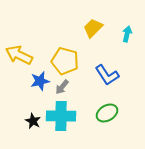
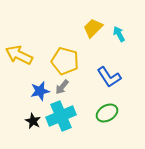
cyan arrow: moved 8 px left; rotated 42 degrees counterclockwise
blue L-shape: moved 2 px right, 2 px down
blue star: moved 10 px down
cyan cross: rotated 24 degrees counterclockwise
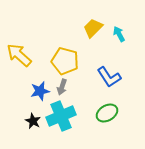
yellow arrow: rotated 16 degrees clockwise
gray arrow: rotated 21 degrees counterclockwise
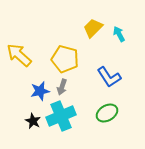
yellow pentagon: moved 2 px up
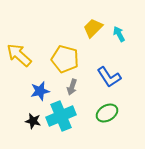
gray arrow: moved 10 px right
black star: rotated 14 degrees counterclockwise
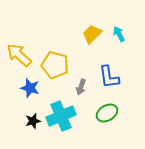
yellow trapezoid: moved 1 px left, 6 px down
yellow pentagon: moved 10 px left, 6 px down
blue L-shape: rotated 25 degrees clockwise
gray arrow: moved 9 px right
blue star: moved 10 px left, 3 px up; rotated 30 degrees clockwise
black star: rotated 28 degrees counterclockwise
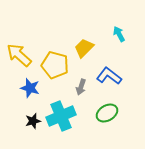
yellow trapezoid: moved 8 px left, 14 px down
blue L-shape: moved 1 px up; rotated 135 degrees clockwise
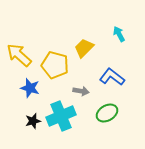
blue L-shape: moved 3 px right, 1 px down
gray arrow: moved 4 px down; rotated 98 degrees counterclockwise
